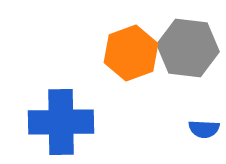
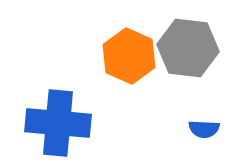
orange hexagon: moved 2 px left, 3 px down; rotated 16 degrees counterclockwise
blue cross: moved 3 px left, 1 px down; rotated 6 degrees clockwise
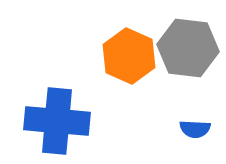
blue cross: moved 1 px left, 2 px up
blue semicircle: moved 9 px left
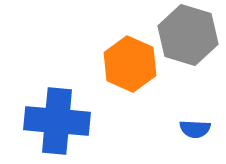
gray hexagon: moved 13 px up; rotated 10 degrees clockwise
orange hexagon: moved 1 px right, 8 px down
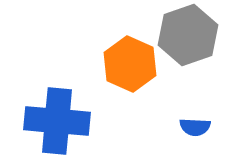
gray hexagon: rotated 24 degrees clockwise
blue semicircle: moved 2 px up
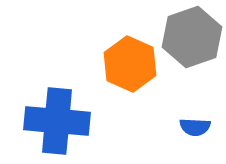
gray hexagon: moved 4 px right, 2 px down
